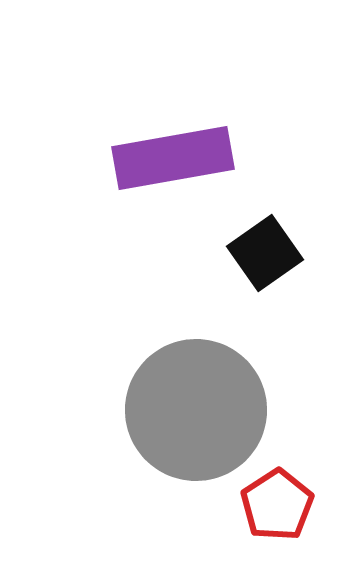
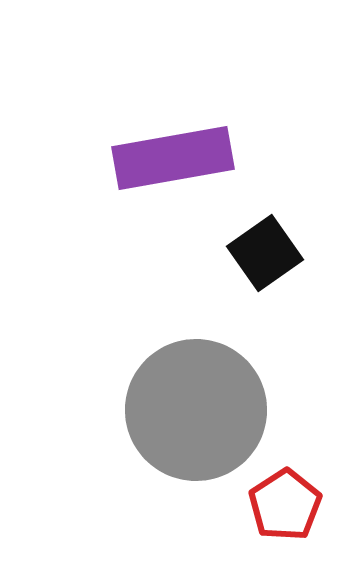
red pentagon: moved 8 px right
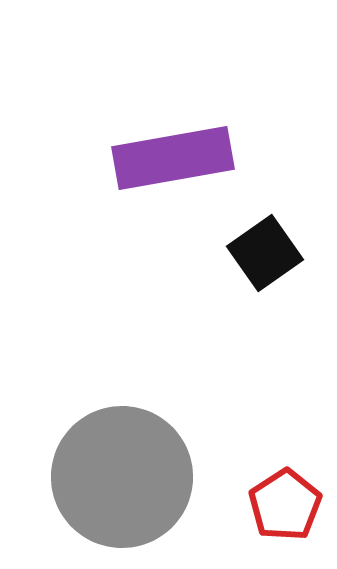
gray circle: moved 74 px left, 67 px down
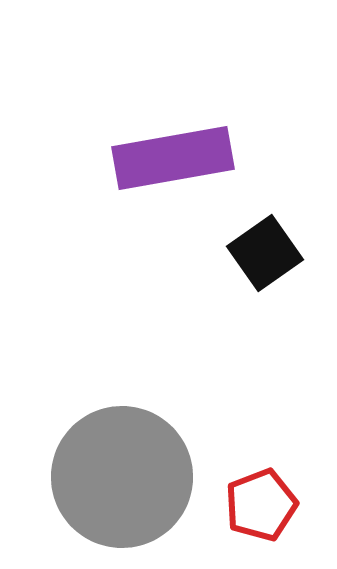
red pentagon: moved 24 px left; rotated 12 degrees clockwise
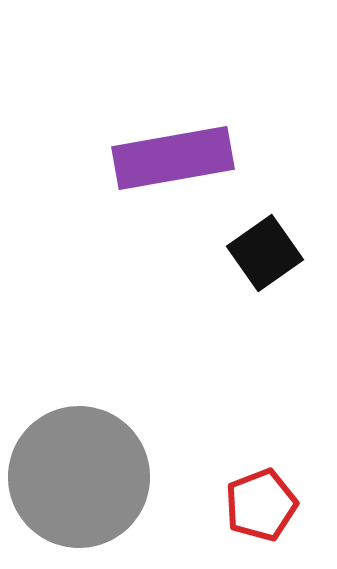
gray circle: moved 43 px left
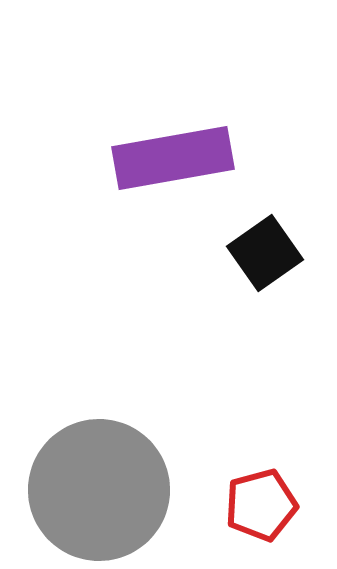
gray circle: moved 20 px right, 13 px down
red pentagon: rotated 6 degrees clockwise
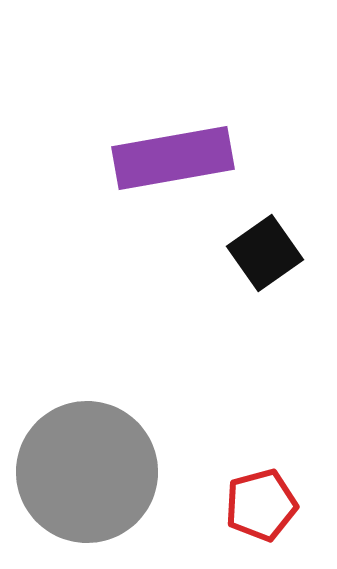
gray circle: moved 12 px left, 18 px up
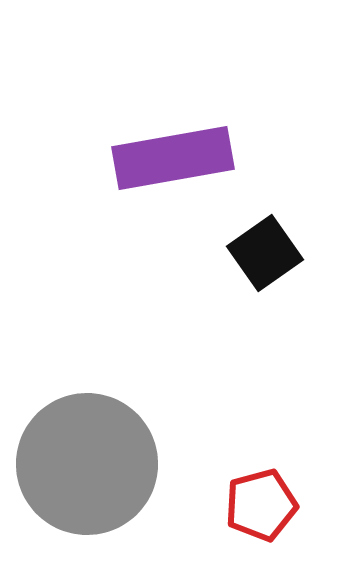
gray circle: moved 8 px up
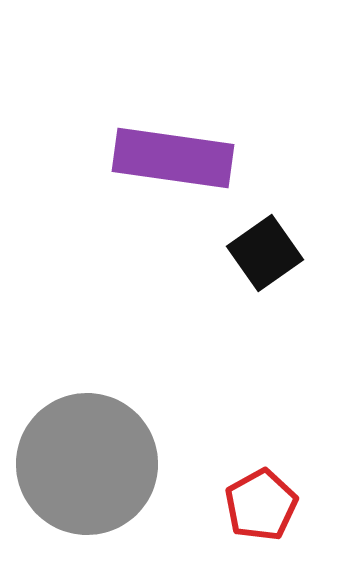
purple rectangle: rotated 18 degrees clockwise
red pentagon: rotated 14 degrees counterclockwise
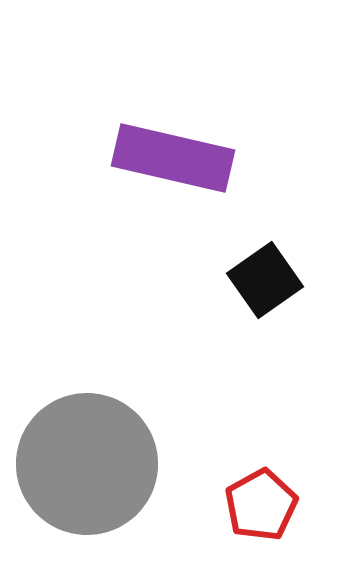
purple rectangle: rotated 5 degrees clockwise
black square: moved 27 px down
